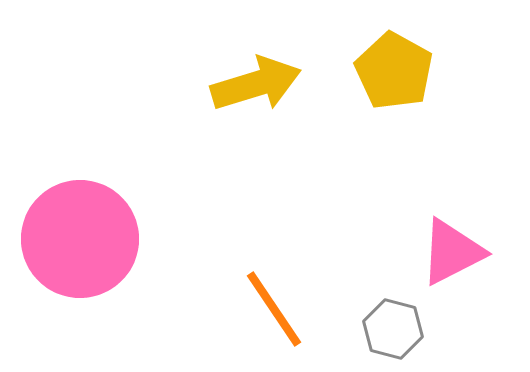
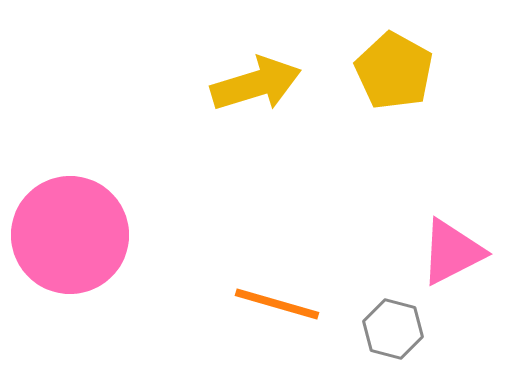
pink circle: moved 10 px left, 4 px up
orange line: moved 3 px right, 5 px up; rotated 40 degrees counterclockwise
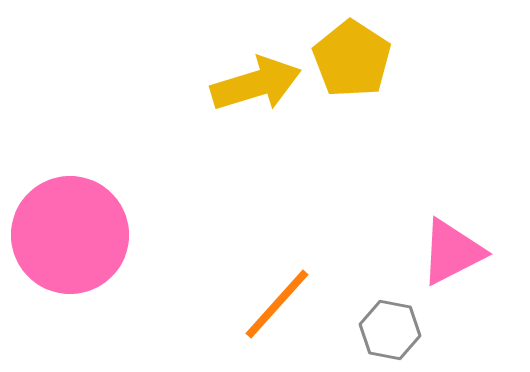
yellow pentagon: moved 42 px left, 12 px up; rotated 4 degrees clockwise
orange line: rotated 64 degrees counterclockwise
gray hexagon: moved 3 px left, 1 px down; rotated 4 degrees counterclockwise
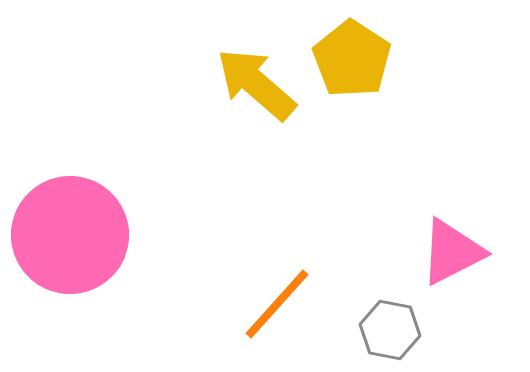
yellow arrow: rotated 122 degrees counterclockwise
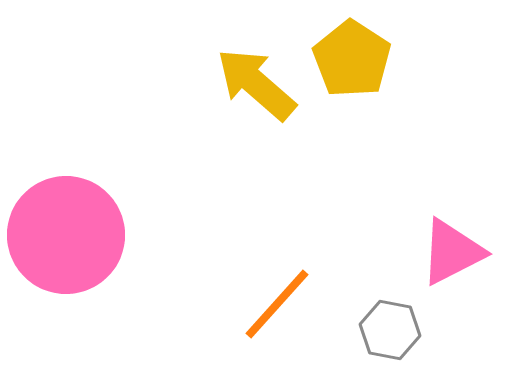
pink circle: moved 4 px left
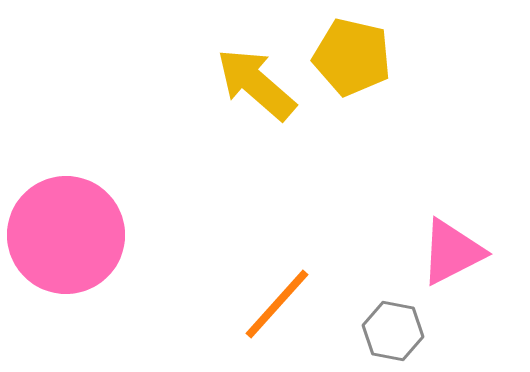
yellow pentagon: moved 2 px up; rotated 20 degrees counterclockwise
gray hexagon: moved 3 px right, 1 px down
